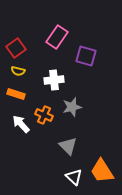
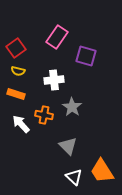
gray star: rotated 24 degrees counterclockwise
orange cross: rotated 12 degrees counterclockwise
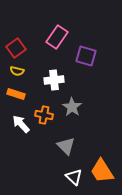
yellow semicircle: moved 1 px left
gray triangle: moved 2 px left
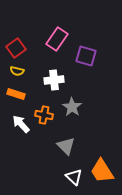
pink rectangle: moved 2 px down
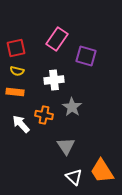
red square: rotated 24 degrees clockwise
orange rectangle: moved 1 px left, 2 px up; rotated 12 degrees counterclockwise
gray triangle: rotated 12 degrees clockwise
